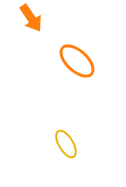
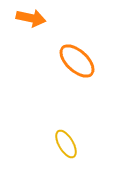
orange arrow: rotated 44 degrees counterclockwise
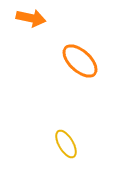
orange ellipse: moved 3 px right
